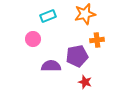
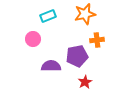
red star: rotated 24 degrees clockwise
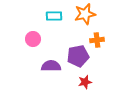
cyan rectangle: moved 6 px right; rotated 21 degrees clockwise
purple pentagon: moved 1 px right
red star: rotated 16 degrees clockwise
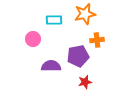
cyan rectangle: moved 4 px down
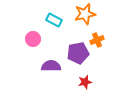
cyan rectangle: rotated 28 degrees clockwise
orange cross: rotated 16 degrees counterclockwise
purple pentagon: moved 3 px up
